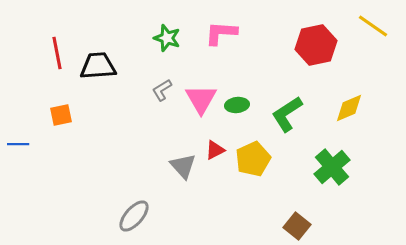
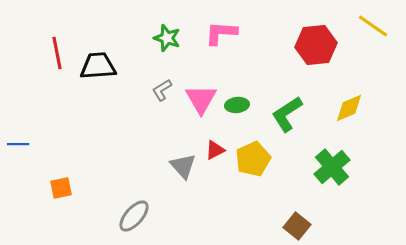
red hexagon: rotated 6 degrees clockwise
orange square: moved 73 px down
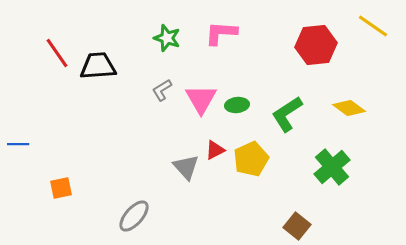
red line: rotated 24 degrees counterclockwise
yellow diamond: rotated 60 degrees clockwise
yellow pentagon: moved 2 px left
gray triangle: moved 3 px right, 1 px down
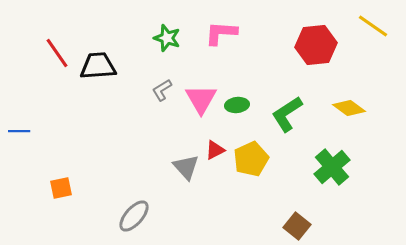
blue line: moved 1 px right, 13 px up
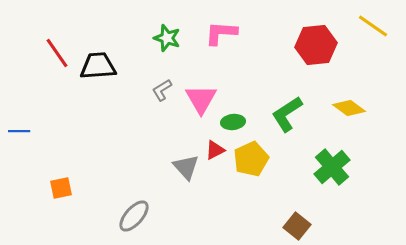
green ellipse: moved 4 px left, 17 px down
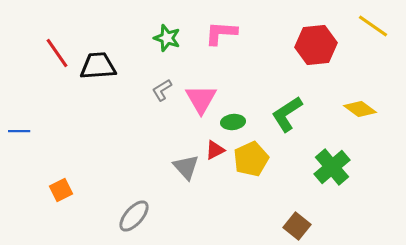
yellow diamond: moved 11 px right, 1 px down
orange square: moved 2 px down; rotated 15 degrees counterclockwise
